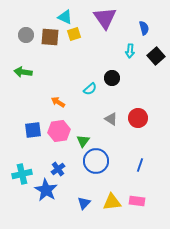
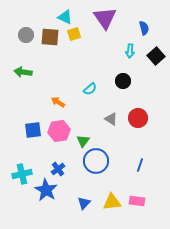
black circle: moved 11 px right, 3 px down
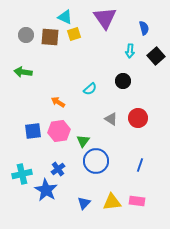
blue square: moved 1 px down
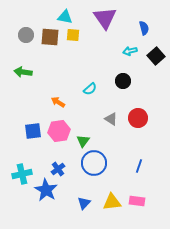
cyan triangle: rotated 14 degrees counterclockwise
yellow square: moved 1 px left, 1 px down; rotated 24 degrees clockwise
cyan arrow: rotated 72 degrees clockwise
blue circle: moved 2 px left, 2 px down
blue line: moved 1 px left, 1 px down
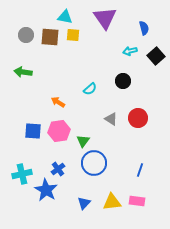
blue square: rotated 12 degrees clockwise
blue line: moved 1 px right, 4 px down
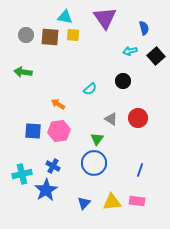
orange arrow: moved 2 px down
green triangle: moved 14 px right, 2 px up
blue cross: moved 5 px left, 3 px up; rotated 24 degrees counterclockwise
blue star: rotated 10 degrees clockwise
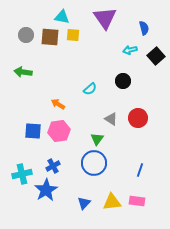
cyan triangle: moved 3 px left
cyan arrow: moved 1 px up
blue cross: rotated 32 degrees clockwise
